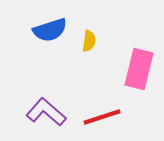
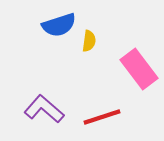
blue semicircle: moved 9 px right, 5 px up
pink rectangle: rotated 51 degrees counterclockwise
purple L-shape: moved 2 px left, 3 px up
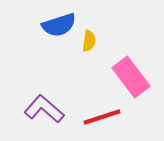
pink rectangle: moved 8 px left, 8 px down
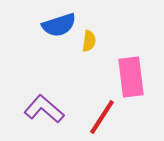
pink rectangle: rotated 30 degrees clockwise
red line: rotated 39 degrees counterclockwise
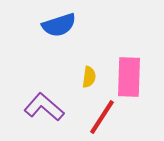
yellow semicircle: moved 36 px down
pink rectangle: moved 2 px left; rotated 9 degrees clockwise
purple L-shape: moved 2 px up
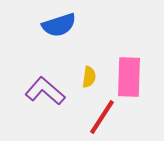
purple L-shape: moved 1 px right, 16 px up
